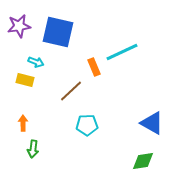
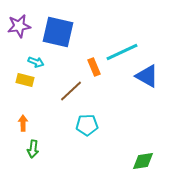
blue triangle: moved 5 px left, 47 px up
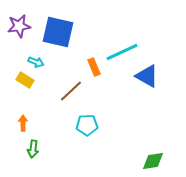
yellow rectangle: rotated 18 degrees clockwise
green diamond: moved 10 px right
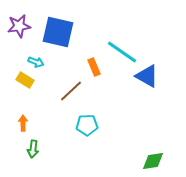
cyan line: rotated 60 degrees clockwise
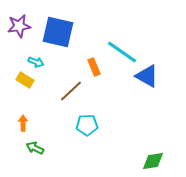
green arrow: moved 2 px right, 1 px up; rotated 108 degrees clockwise
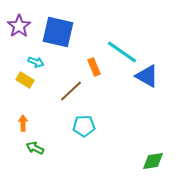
purple star: rotated 25 degrees counterclockwise
cyan pentagon: moved 3 px left, 1 px down
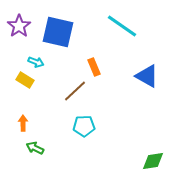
cyan line: moved 26 px up
brown line: moved 4 px right
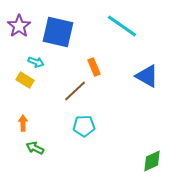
green diamond: moved 1 px left; rotated 15 degrees counterclockwise
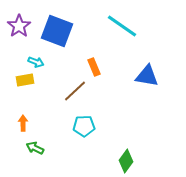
blue square: moved 1 px left, 1 px up; rotated 8 degrees clockwise
blue triangle: rotated 20 degrees counterclockwise
yellow rectangle: rotated 42 degrees counterclockwise
green diamond: moved 26 px left; rotated 30 degrees counterclockwise
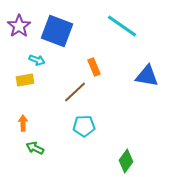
cyan arrow: moved 1 px right, 2 px up
brown line: moved 1 px down
